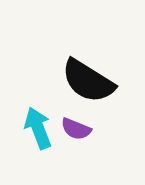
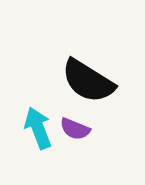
purple semicircle: moved 1 px left
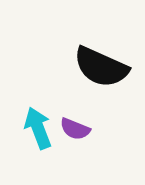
black semicircle: moved 13 px right, 14 px up; rotated 8 degrees counterclockwise
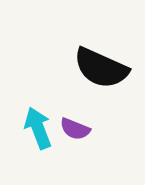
black semicircle: moved 1 px down
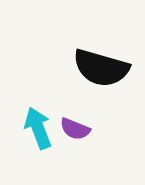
black semicircle: rotated 8 degrees counterclockwise
